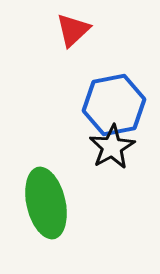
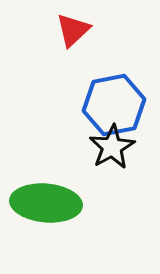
green ellipse: rotated 72 degrees counterclockwise
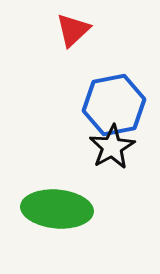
green ellipse: moved 11 px right, 6 px down
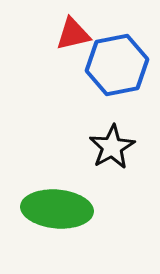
red triangle: moved 4 px down; rotated 30 degrees clockwise
blue hexagon: moved 3 px right, 40 px up
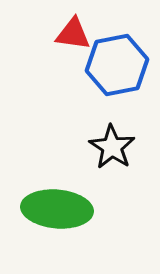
red triangle: rotated 21 degrees clockwise
black star: rotated 9 degrees counterclockwise
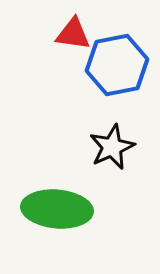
black star: rotated 15 degrees clockwise
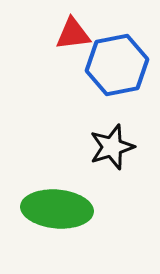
red triangle: rotated 15 degrees counterclockwise
black star: rotated 6 degrees clockwise
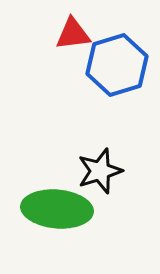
blue hexagon: rotated 6 degrees counterclockwise
black star: moved 12 px left, 24 px down
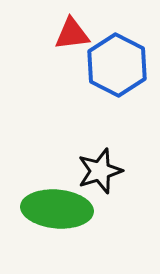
red triangle: moved 1 px left
blue hexagon: rotated 16 degrees counterclockwise
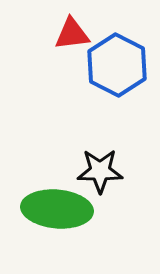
black star: rotated 18 degrees clockwise
